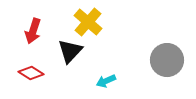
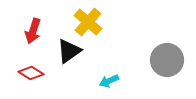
black triangle: moved 1 px left; rotated 12 degrees clockwise
cyan arrow: moved 3 px right
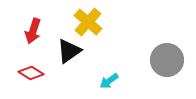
cyan arrow: rotated 12 degrees counterclockwise
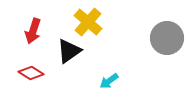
gray circle: moved 22 px up
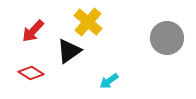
red arrow: rotated 25 degrees clockwise
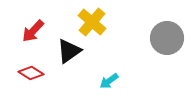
yellow cross: moved 4 px right
